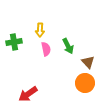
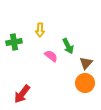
pink semicircle: moved 5 px right, 7 px down; rotated 40 degrees counterclockwise
brown triangle: moved 2 px left, 1 px down; rotated 24 degrees clockwise
red arrow: moved 6 px left; rotated 18 degrees counterclockwise
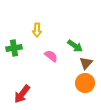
yellow arrow: moved 3 px left
green cross: moved 6 px down
green arrow: moved 7 px right; rotated 28 degrees counterclockwise
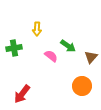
yellow arrow: moved 1 px up
green arrow: moved 7 px left
brown triangle: moved 5 px right, 6 px up
orange circle: moved 3 px left, 3 px down
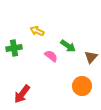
yellow arrow: moved 2 px down; rotated 112 degrees clockwise
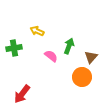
green arrow: moved 1 px right; rotated 105 degrees counterclockwise
orange circle: moved 9 px up
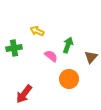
green arrow: moved 1 px left, 1 px up
orange circle: moved 13 px left, 2 px down
red arrow: moved 2 px right
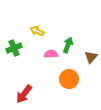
green cross: rotated 14 degrees counterclockwise
pink semicircle: moved 2 px up; rotated 40 degrees counterclockwise
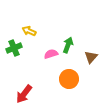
yellow arrow: moved 8 px left
pink semicircle: rotated 16 degrees counterclockwise
